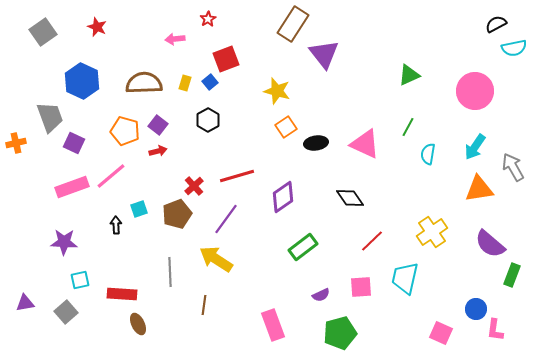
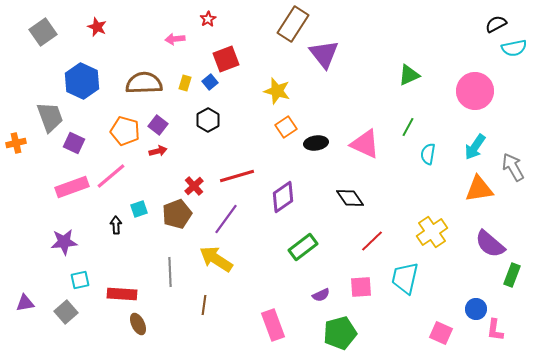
purple star at (64, 242): rotated 8 degrees counterclockwise
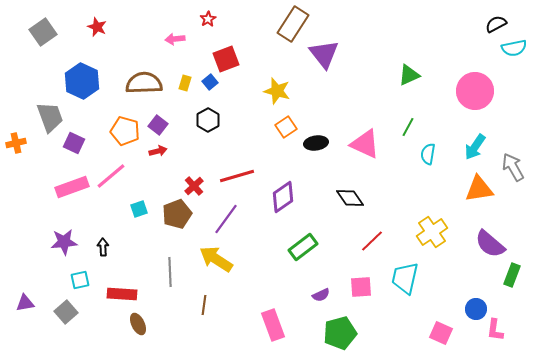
black arrow at (116, 225): moved 13 px left, 22 px down
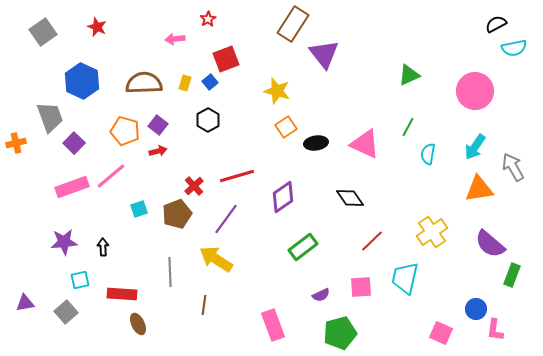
purple square at (74, 143): rotated 20 degrees clockwise
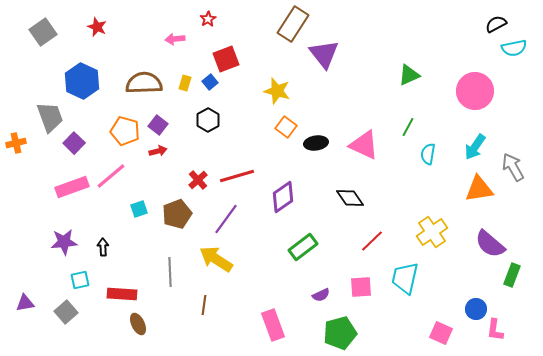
orange square at (286, 127): rotated 20 degrees counterclockwise
pink triangle at (365, 144): moved 1 px left, 1 px down
red cross at (194, 186): moved 4 px right, 6 px up
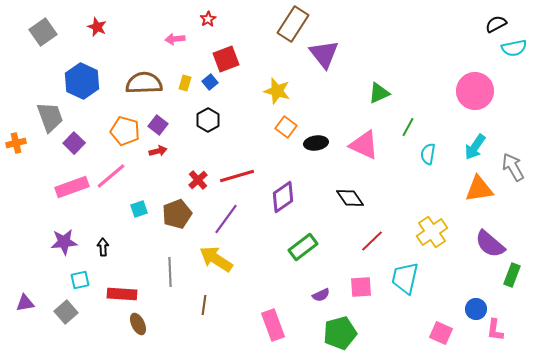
green triangle at (409, 75): moved 30 px left, 18 px down
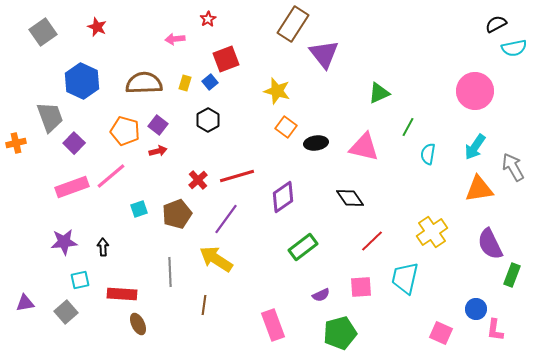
pink triangle at (364, 145): moved 2 px down; rotated 12 degrees counterclockwise
purple semicircle at (490, 244): rotated 24 degrees clockwise
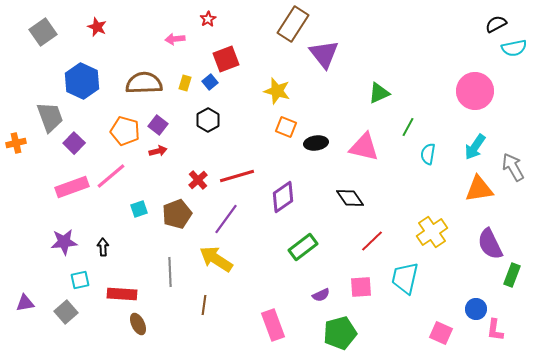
orange square at (286, 127): rotated 15 degrees counterclockwise
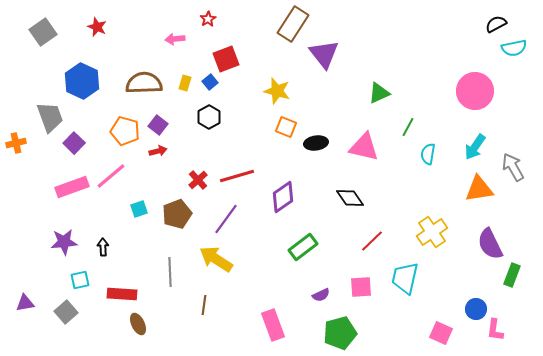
black hexagon at (208, 120): moved 1 px right, 3 px up
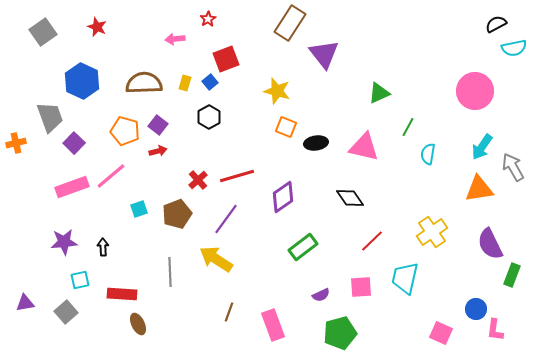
brown rectangle at (293, 24): moved 3 px left, 1 px up
cyan arrow at (475, 147): moved 7 px right
brown line at (204, 305): moved 25 px right, 7 px down; rotated 12 degrees clockwise
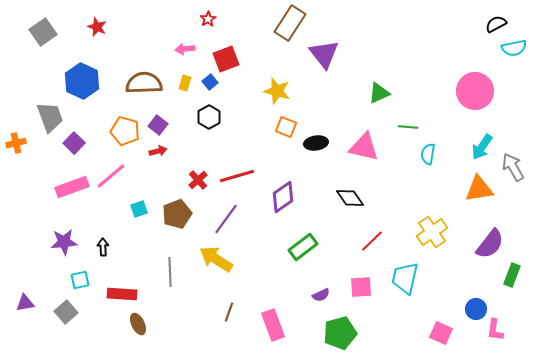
pink arrow at (175, 39): moved 10 px right, 10 px down
green line at (408, 127): rotated 66 degrees clockwise
purple semicircle at (490, 244): rotated 116 degrees counterclockwise
